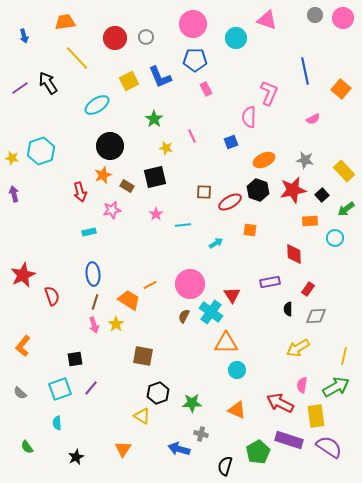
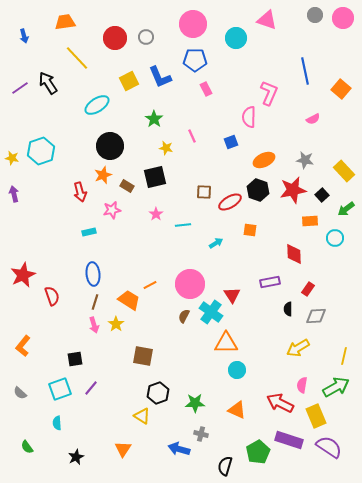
green star at (192, 403): moved 3 px right
yellow rectangle at (316, 416): rotated 15 degrees counterclockwise
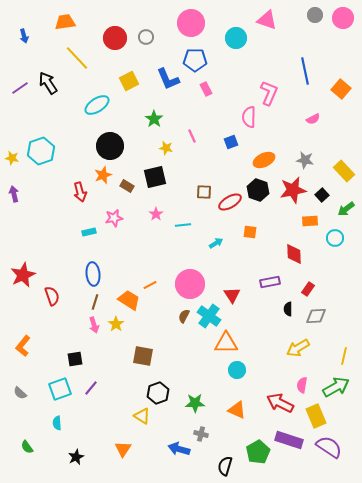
pink circle at (193, 24): moved 2 px left, 1 px up
blue L-shape at (160, 77): moved 8 px right, 2 px down
pink star at (112, 210): moved 2 px right, 8 px down
orange square at (250, 230): moved 2 px down
cyan cross at (211, 312): moved 2 px left, 4 px down
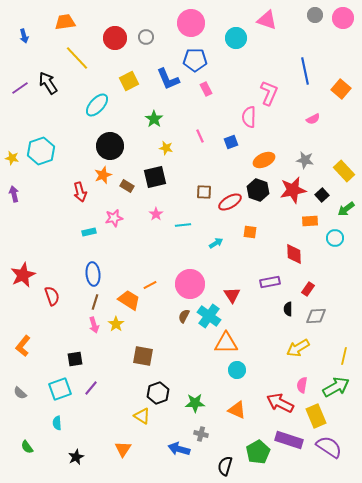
cyan ellipse at (97, 105): rotated 15 degrees counterclockwise
pink line at (192, 136): moved 8 px right
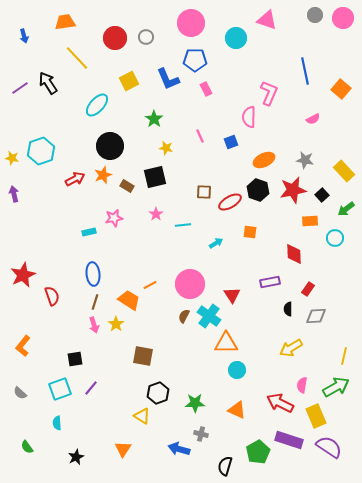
red arrow at (80, 192): moved 5 px left, 13 px up; rotated 102 degrees counterclockwise
yellow arrow at (298, 348): moved 7 px left
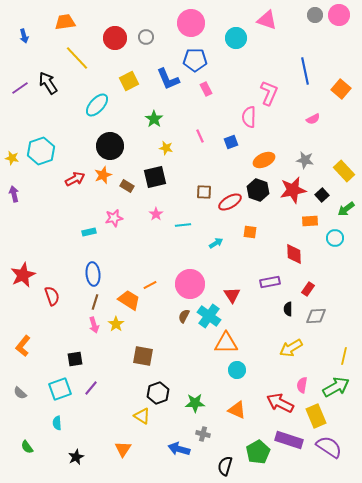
pink circle at (343, 18): moved 4 px left, 3 px up
gray cross at (201, 434): moved 2 px right
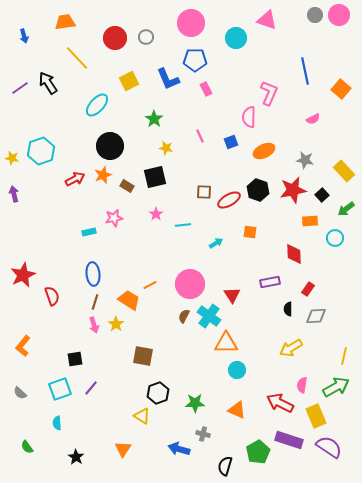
orange ellipse at (264, 160): moved 9 px up
red ellipse at (230, 202): moved 1 px left, 2 px up
black star at (76, 457): rotated 14 degrees counterclockwise
